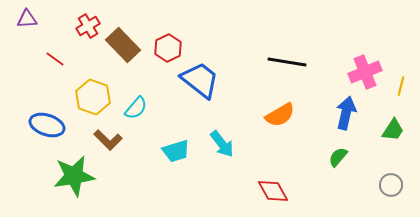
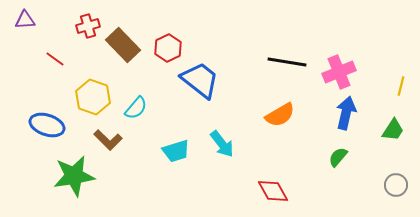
purple triangle: moved 2 px left, 1 px down
red cross: rotated 15 degrees clockwise
pink cross: moved 26 px left
gray circle: moved 5 px right
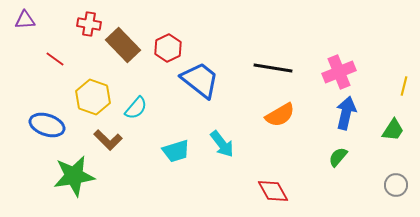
red cross: moved 1 px right, 2 px up; rotated 25 degrees clockwise
black line: moved 14 px left, 6 px down
yellow line: moved 3 px right
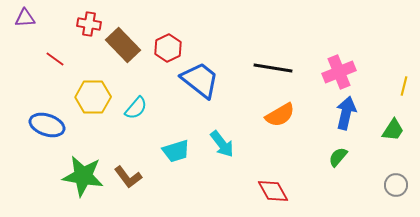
purple triangle: moved 2 px up
yellow hexagon: rotated 20 degrees counterclockwise
brown L-shape: moved 20 px right, 37 px down; rotated 8 degrees clockwise
green star: moved 9 px right; rotated 18 degrees clockwise
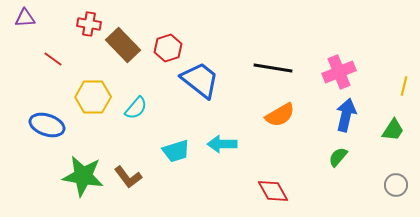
red hexagon: rotated 8 degrees clockwise
red line: moved 2 px left
blue arrow: moved 2 px down
cyan arrow: rotated 128 degrees clockwise
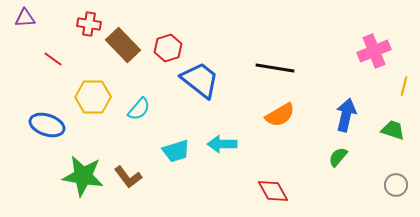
black line: moved 2 px right
pink cross: moved 35 px right, 21 px up
cyan semicircle: moved 3 px right, 1 px down
green trapezoid: rotated 105 degrees counterclockwise
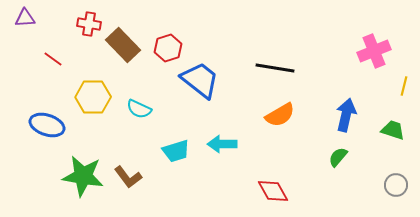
cyan semicircle: rotated 75 degrees clockwise
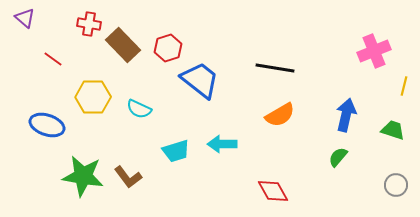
purple triangle: rotated 45 degrees clockwise
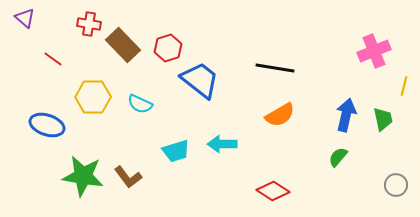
cyan semicircle: moved 1 px right, 5 px up
green trapezoid: moved 10 px left, 11 px up; rotated 60 degrees clockwise
red diamond: rotated 28 degrees counterclockwise
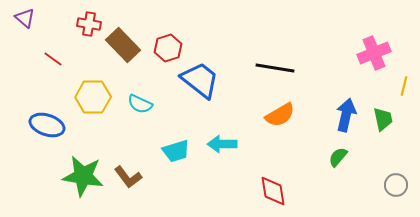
pink cross: moved 2 px down
red diamond: rotated 48 degrees clockwise
